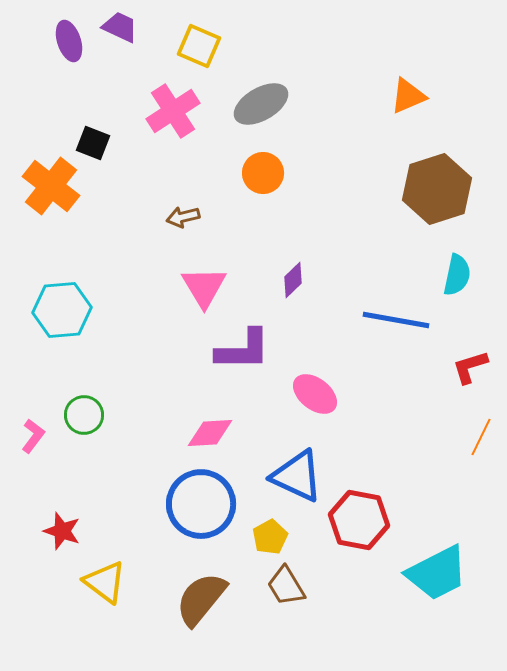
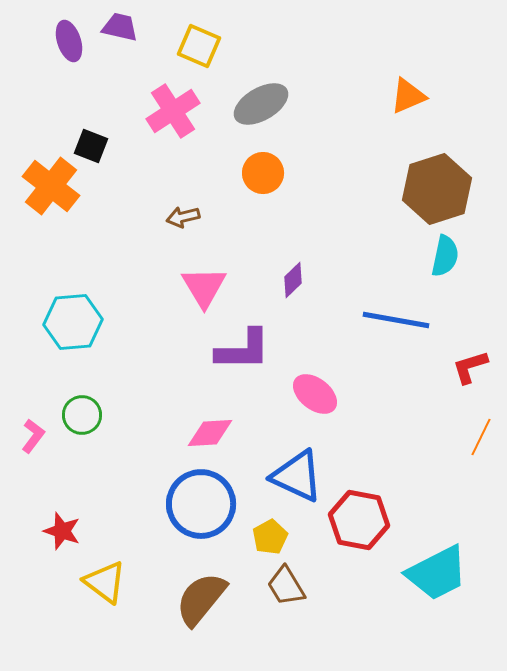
purple trapezoid: rotated 12 degrees counterclockwise
black square: moved 2 px left, 3 px down
cyan semicircle: moved 12 px left, 19 px up
cyan hexagon: moved 11 px right, 12 px down
green circle: moved 2 px left
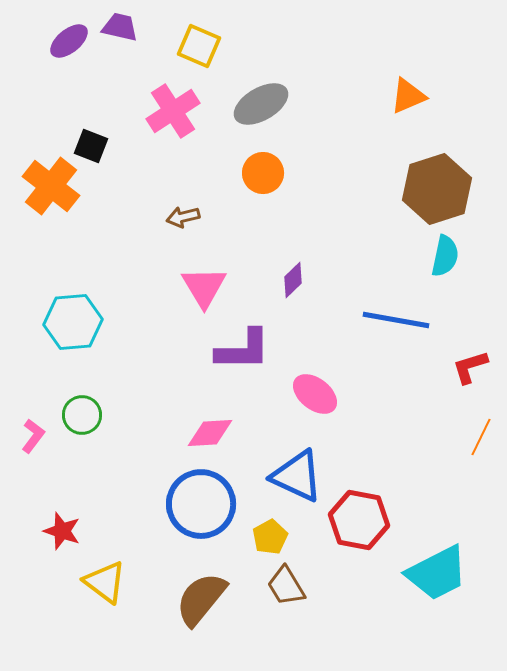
purple ellipse: rotated 69 degrees clockwise
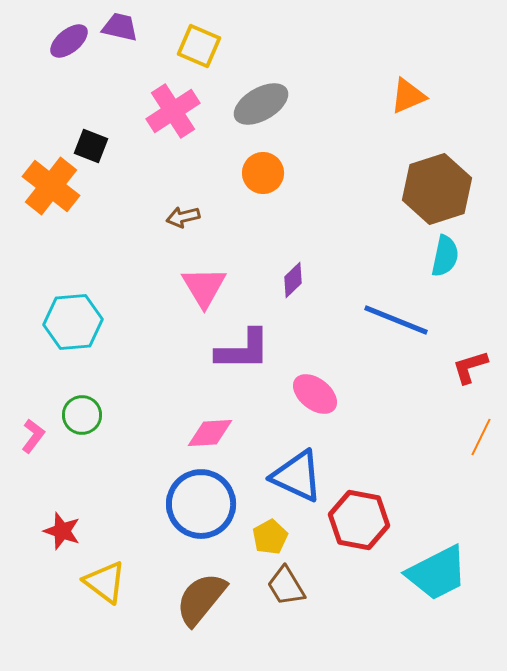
blue line: rotated 12 degrees clockwise
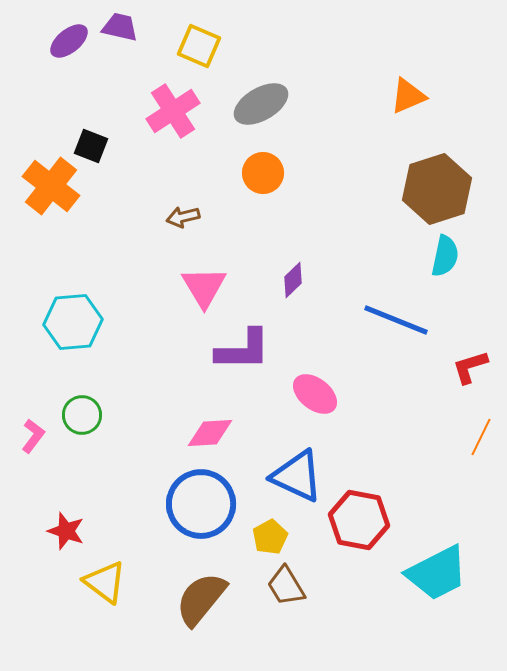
red star: moved 4 px right
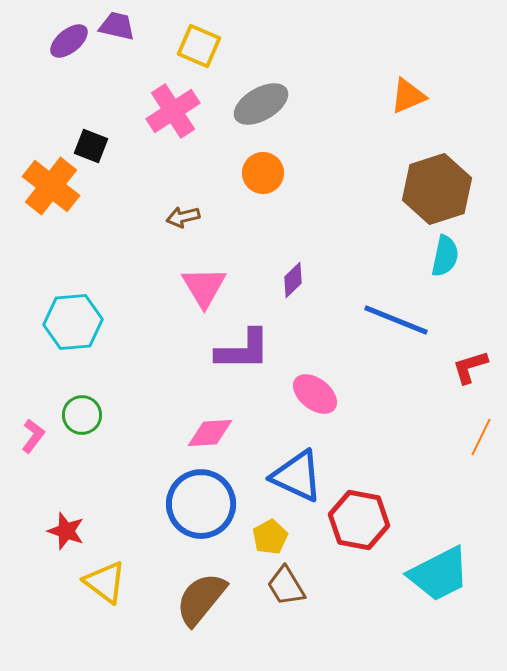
purple trapezoid: moved 3 px left, 1 px up
cyan trapezoid: moved 2 px right, 1 px down
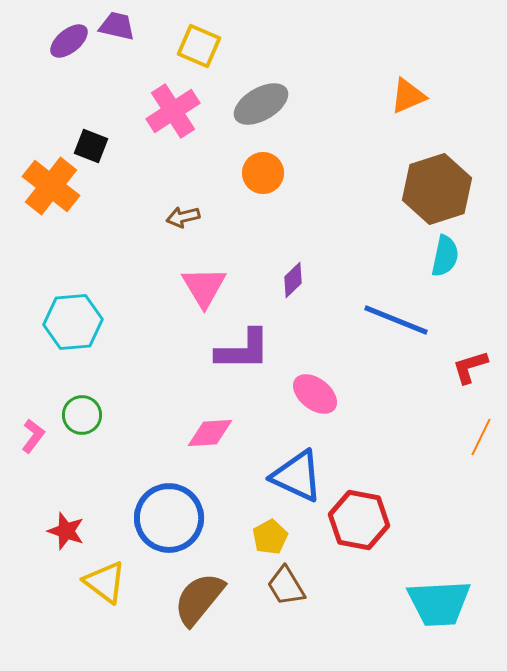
blue circle: moved 32 px left, 14 px down
cyan trapezoid: moved 29 px down; rotated 24 degrees clockwise
brown semicircle: moved 2 px left
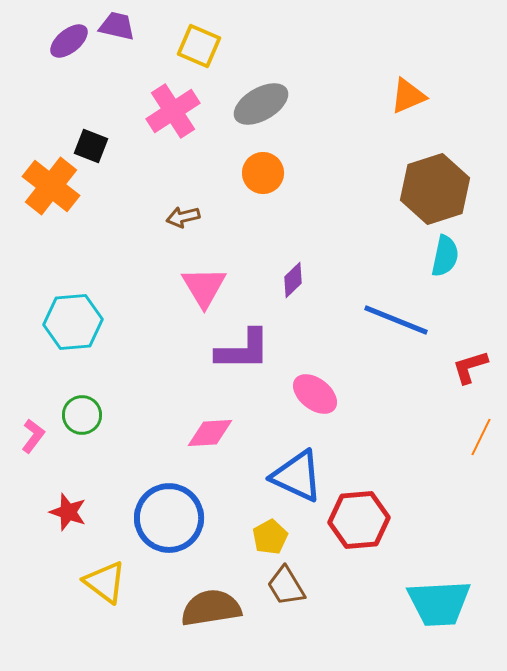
brown hexagon: moved 2 px left
red hexagon: rotated 16 degrees counterclockwise
red star: moved 2 px right, 19 px up
brown semicircle: moved 12 px right, 9 px down; rotated 42 degrees clockwise
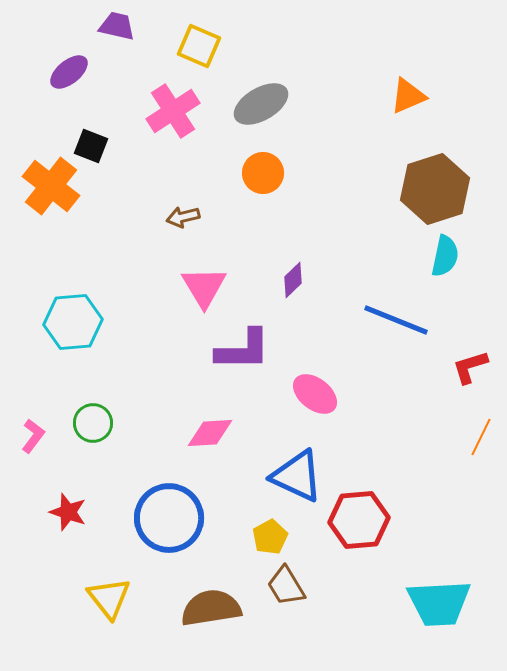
purple ellipse: moved 31 px down
green circle: moved 11 px right, 8 px down
yellow triangle: moved 4 px right, 16 px down; rotated 15 degrees clockwise
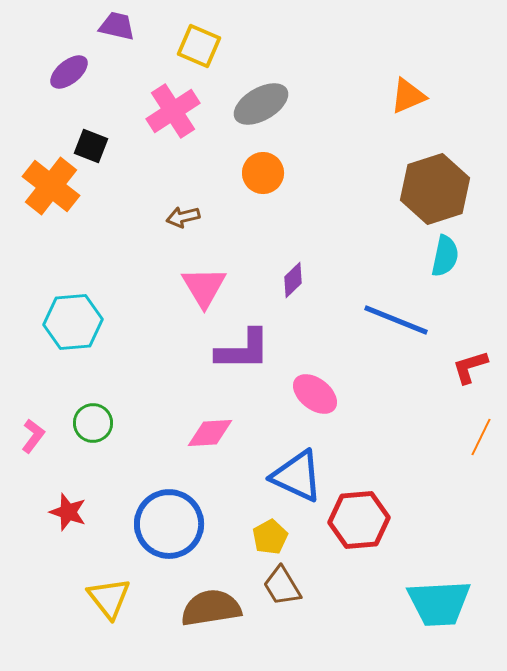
blue circle: moved 6 px down
brown trapezoid: moved 4 px left
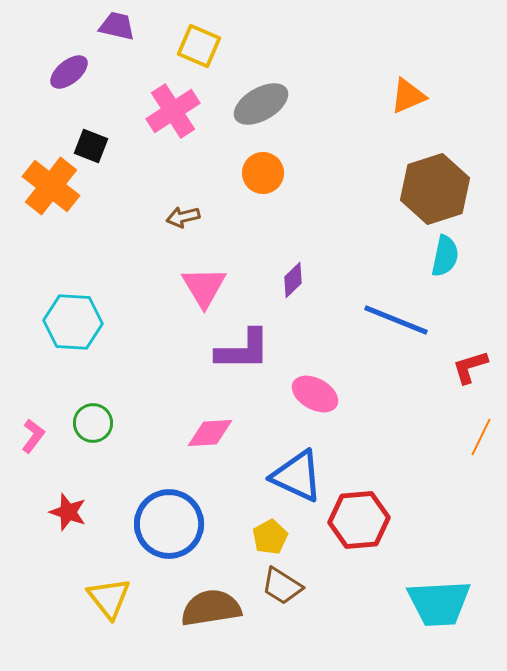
cyan hexagon: rotated 8 degrees clockwise
pink ellipse: rotated 9 degrees counterclockwise
brown trapezoid: rotated 27 degrees counterclockwise
